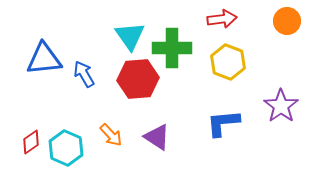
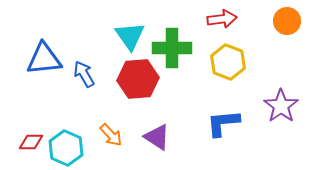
red diamond: rotated 35 degrees clockwise
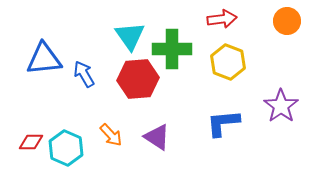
green cross: moved 1 px down
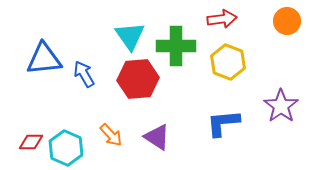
green cross: moved 4 px right, 3 px up
